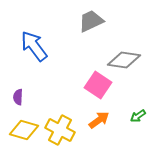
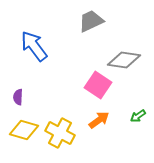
yellow cross: moved 3 px down
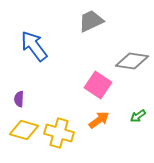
gray diamond: moved 8 px right, 1 px down
purple semicircle: moved 1 px right, 2 px down
yellow cross: moved 1 px left; rotated 12 degrees counterclockwise
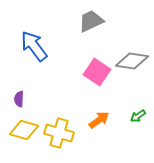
pink square: moved 1 px left, 13 px up
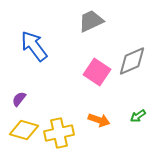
gray diamond: rotated 32 degrees counterclockwise
purple semicircle: rotated 35 degrees clockwise
orange arrow: rotated 55 degrees clockwise
yellow cross: rotated 28 degrees counterclockwise
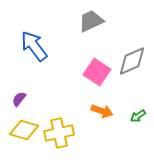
orange arrow: moved 3 px right, 9 px up
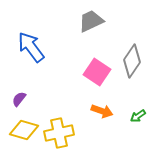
blue arrow: moved 3 px left, 1 px down
gray diamond: rotated 32 degrees counterclockwise
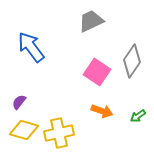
purple semicircle: moved 3 px down
